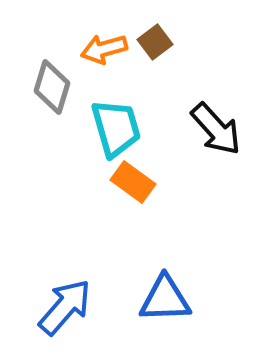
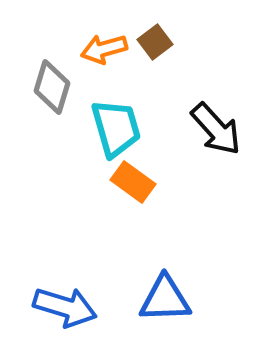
blue arrow: rotated 66 degrees clockwise
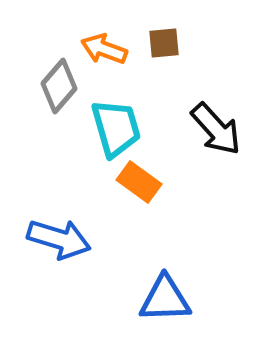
brown square: moved 9 px right, 1 px down; rotated 32 degrees clockwise
orange arrow: rotated 36 degrees clockwise
gray diamond: moved 7 px right, 1 px up; rotated 24 degrees clockwise
orange rectangle: moved 6 px right
blue arrow: moved 6 px left, 68 px up
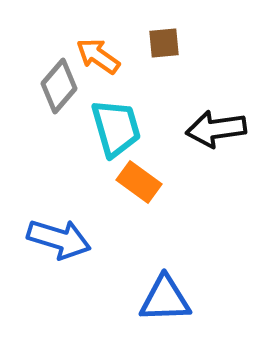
orange arrow: moved 6 px left, 7 px down; rotated 15 degrees clockwise
black arrow: rotated 124 degrees clockwise
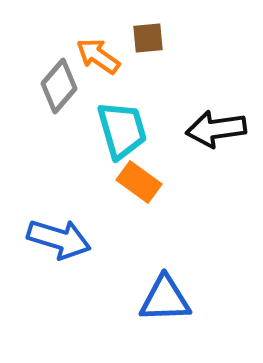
brown square: moved 16 px left, 5 px up
cyan trapezoid: moved 6 px right, 2 px down
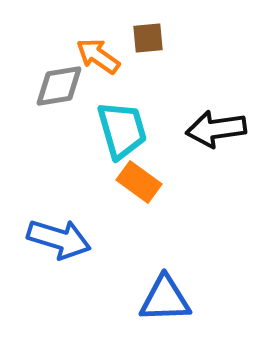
gray diamond: rotated 40 degrees clockwise
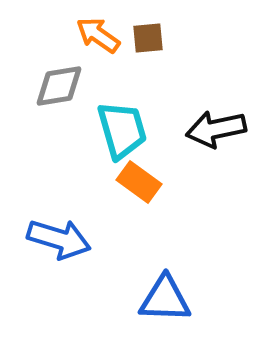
orange arrow: moved 21 px up
black arrow: rotated 4 degrees counterclockwise
blue triangle: rotated 4 degrees clockwise
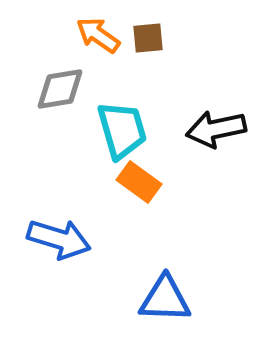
gray diamond: moved 1 px right, 3 px down
